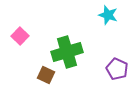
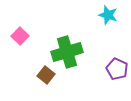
brown square: rotated 12 degrees clockwise
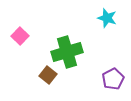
cyan star: moved 1 px left, 3 px down
purple pentagon: moved 4 px left, 10 px down; rotated 20 degrees clockwise
brown square: moved 2 px right
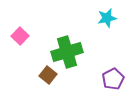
cyan star: rotated 30 degrees counterclockwise
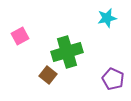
pink square: rotated 18 degrees clockwise
purple pentagon: rotated 20 degrees counterclockwise
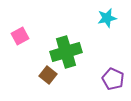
green cross: moved 1 px left
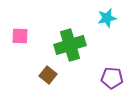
pink square: rotated 30 degrees clockwise
green cross: moved 4 px right, 7 px up
purple pentagon: moved 1 px left, 1 px up; rotated 20 degrees counterclockwise
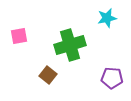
pink square: moved 1 px left; rotated 12 degrees counterclockwise
